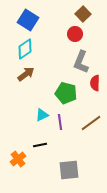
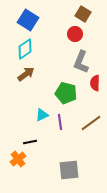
brown square: rotated 14 degrees counterclockwise
black line: moved 10 px left, 3 px up
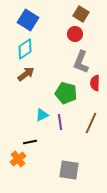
brown square: moved 2 px left
brown line: rotated 30 degrees counterclockwise
gray square: rotated 15 degrees clockwise
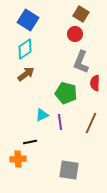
orange cross: rotated 35 degrees clockwise
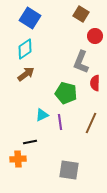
blue square: moved 2 px right, 2 px up
red circle: moved 20 px right, 2 px down
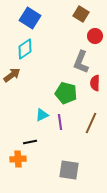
brown arrow: moved 14 px left, 1 px down
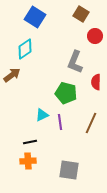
blue square: moved 5 px right, 1 px up
gray L-shape: moved 6 px left
red semicircle: moved 1 px right, 1 px up
orange cross: moved 10 px right, 2 px down
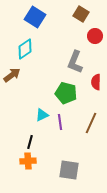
black line: rotated 64 degrees counterclockwise
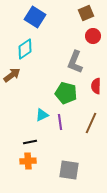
brown square: moved 5 px right, 1 px up; rotated 35 degrees clockwise
red circle: moved 2 px left
red semicircle: moved 4 px down
black line: rotated 64 degrees clockwise
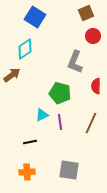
green pentagon: moved 6 px left
orange cross: moved 1 px left, 11 px down
